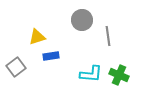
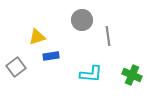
green cross: moved 13 px right
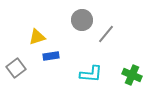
gray line: moved 2 px left, 2 px up; rotated 48 degrees clockwise
gray square: moved 1 px down
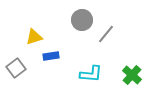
yellow triangle: moved 3 px left
green cross: rotated 18 degrees clockwise
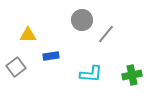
yellow triangle: moved 6 px left, 2 px up; rotated 18 degrees clockwise
gray square: moved 1 px up
green cross: rotated 36 degrees clockwise
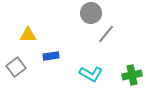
gray circle: moved 9 px right, 7 px up
cyan L-shape: rotated 25 degrees clockwise
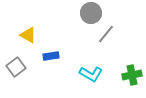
yellow triangle: rotated 30 degrees clockwise
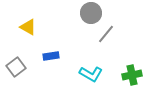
yellow triangle: moved 8 px up
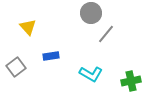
yellow triangle: rotated 18 degrees clockwise
green cross: moved 1 px left, 6 px down
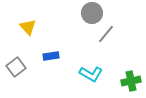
gray circle: moved 1 px right
